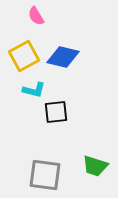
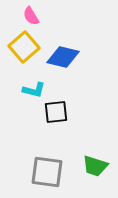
pink semicircle: moved 5 px left
yellow square: moved 9 px up; rotated 12 degrees counterclockwise
gray square: moved 2 px right, 3 px up
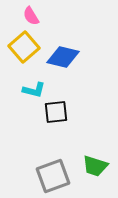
gray square: moved 6 px right, 4 px down; rotated 28 degrees counterclockwise
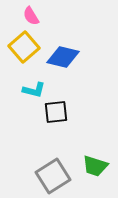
gray square: rotated 12 degrees counterclockwise
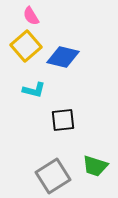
yellow square: moved 2 px right, 1 px up
black square: moved 7 px right, 8 px down
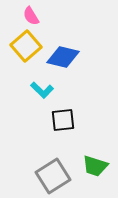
cyan L-shape: moved 8 px right; rotated 30 degrees clockwise
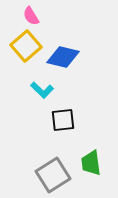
green trapezoid: moved 4 px left, 3 px up; rotated 64 degrees clockwise
gray square: moved 1 px up
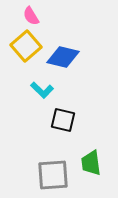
black square: rotated 20 degrees clockwise
gray square: rotated 28 degrees clockwise
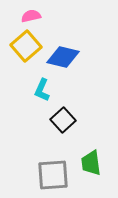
pink semicircle: rotated 108 degrees clockwise
cyan L-shape: rotated 70 degrees clockwise
black square: rotated 35 degrees clockwise
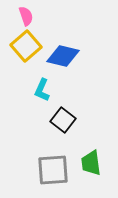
pink semicircle: moved 5 px left; rotated 84 degrees clockwise
blue diamond: moved 1 px up
black square: rotated 10 degrees counterclockwise
gray square: moved 5 px up
